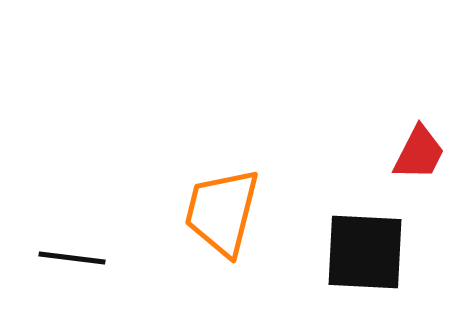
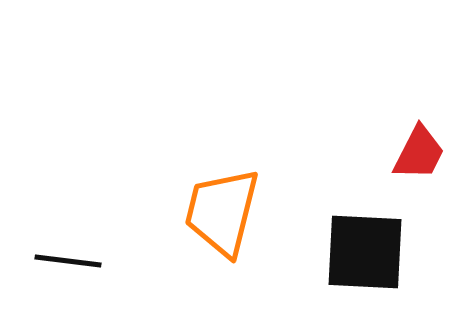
black line: moved 4 px left, 3 px down
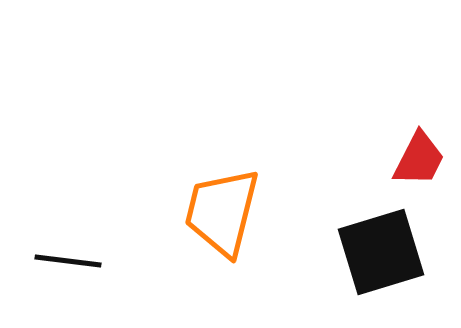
red trapezoid: moved 6 px down
black square: moved 16 px right; rotated 20 degrees counterclockwise
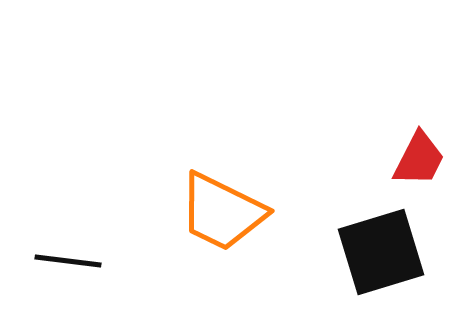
orange trapezoid: rotated 78 degrees counterclockwise
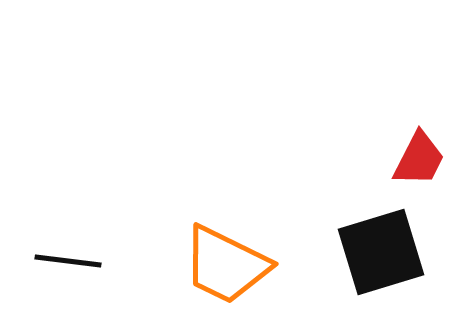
orange trapezoid: moved 4 px right, 53 px down
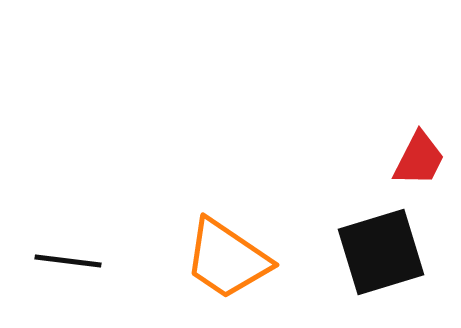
orange trapezoid: moved 1 px right, 6 px up; rotated 8 degrees clockwise
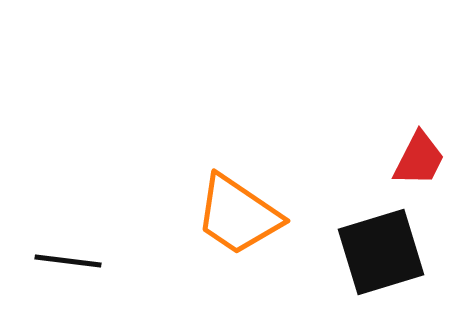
orange trapezoid: moved 11 px right, 44 px up
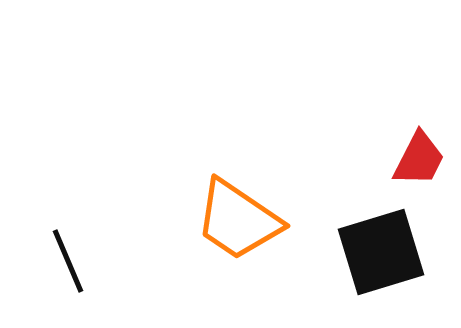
orange trapezoid: moved 5 px down
black line: rotated 60 degrees clockwise
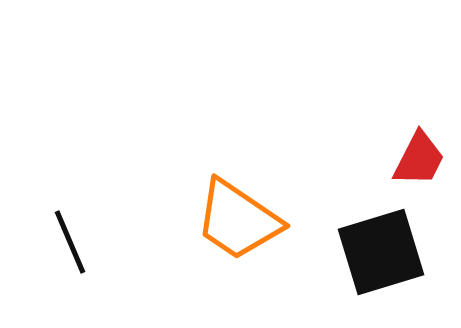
black line: moved 2 px right, 19 px up
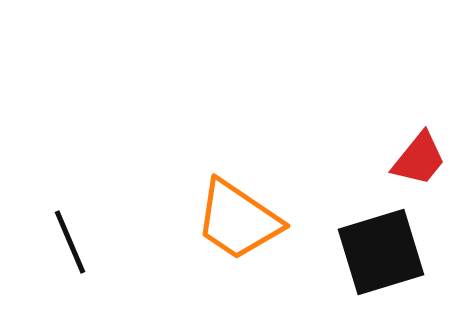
red trapezoid: rotated 12 degrees clockwise
